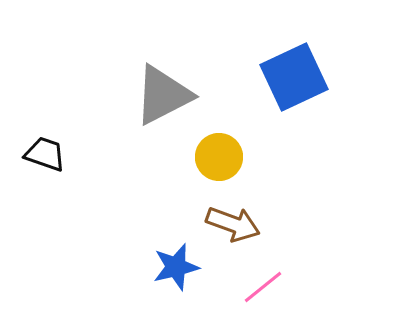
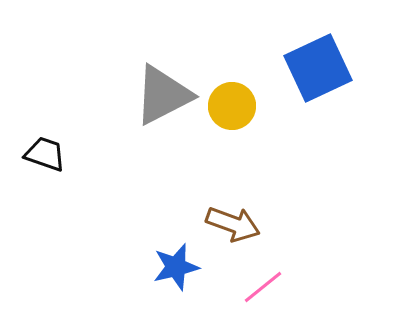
blue square: moved 24 px right, 9 px up
yellow circle: moved 13 px right, 51 px up
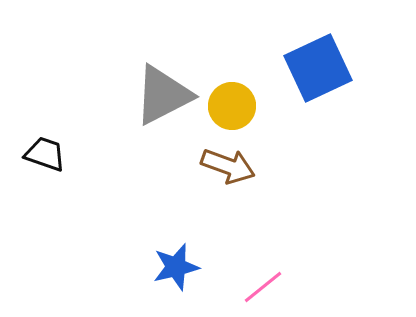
brown arrow: moved 5 px left, 58 px up
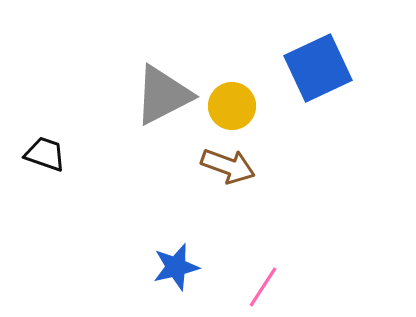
pink line: rotated 18 degrees counterclockwise
